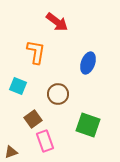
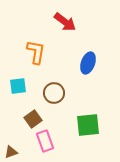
red arrow: moved 8 px right
cyan square: rotated 30 degrees counterclockwise
brown circle: moved 4 px left, 1 px up
green square: rotated 25 degrees counterclockwise
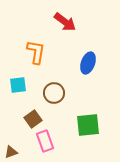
cyan square: moved 1 px up
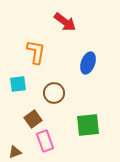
cyan square: moved 1 px up
brown triangle: moved 4 px right
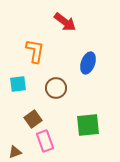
orange L-shape: moved 1 px left, 1 px up
brown circle: moved 2 px right, 5 px up
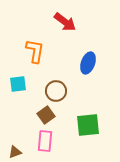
brown circle: moved 3 px down
brown square: moved 13 px right, 4 px up
pink rectangle: rotated 25 degrees clockwise
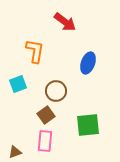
cyan square: rotated 12 degrees counterclockwise
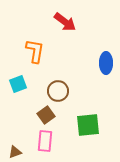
blue ellipse: moved 18 px right; rotated 20 degrees counterclockwise
brown circle: moved 2 px right
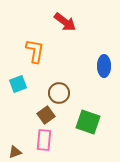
blue ellipse: moved 2 px left, 3 px down
brown circle: moved 1 px right, 2 px down
green square: moved 3 px up; rotated 25 degrees clockwise
pink rectangle: moved 1 px left, 1 px up
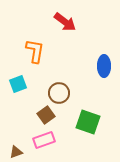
pink rectangle: rotated 65 degrees clockwise
brown triangle: moved 1 px right
